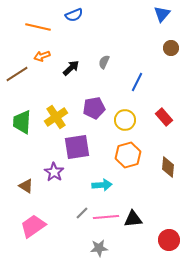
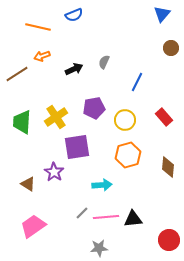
black arrow: moved 3 px right, 1 px down; rotated 18 degrees clockwise
brown triangle: moved 2 px right, 2 px up
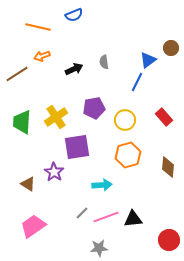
blue triangle: moved 14 px left, 46 px down; rotated 12 degrees clockwise
gray semicircle: rotated 32 degrees counterclockwise
pink line: rotated 15 degrees counterclockwise
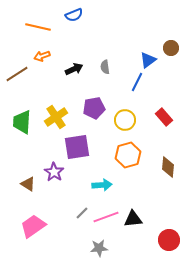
gray semicircle: moved 1 px right, 5 px down
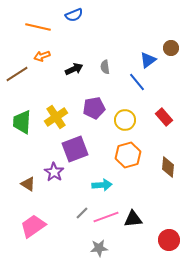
blue line: rotated 66 degrees counterclockwise
purple square: moved 2 px left, 2 px down; rotated 12 degrees counterclockwise
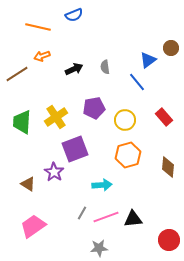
gray line: rotated 16 degrees counterclockwise
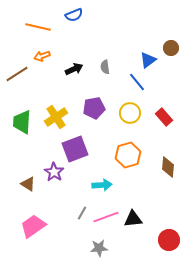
yellow circle: moved 5 px right, 7 px up
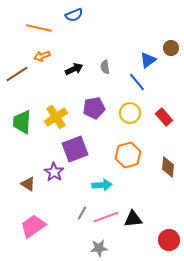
orange line: moved 1 px right, 1 px down
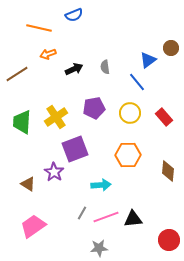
orange arrow: moved 6 px right, 2 px up
orange hexagon: rotated 15 degrees clockwise
brown diamond: moved 4 px down
cyan arrow: moved 1 px left
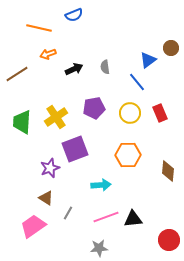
red rectangle: moved 4 px left, 4 px up; rotated 18 degrees clockwise
purple star: moved 4 px left, 4 px up; rotated 18 degrees clockwise
brown triangle: moved 18 px right, 14 px down
gray line: moved 14 px left
